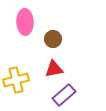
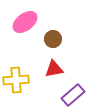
pink ellipse: rotated 55 degrees clockwise
yellow cross: rotated 10 degrees clockwise
purple rectangle: moved 9 px right
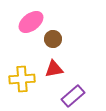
pink ellipse: moved 6 px right
yellow cross: moved 6 px right, 1 px up
purple rectangle: moved 1 px down
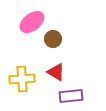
pink ellipse: moved 1 px right
red triangle: moved 2 px right, 3 px down; rotated 42 degrees clockwise
purple rectangle: moved 2 px left; rotated 35 degrees clockwise
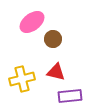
red triangle: rotated 18 degrees counterclockwise
yellow cross: rotated 10 degrees counterclockwise
purple rectangle: moved 1 px left
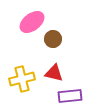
red triangle: moved 2 px left, 1 px down
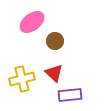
brown circle: moved 2 px right, 2 px down
red triangle: rotated 30 degrees clockwise
purple rectangle: moved 1 px up
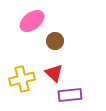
pink ellipse: moved 1 px up
